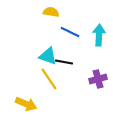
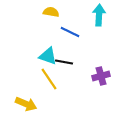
cyan arrow: moved 20 px up
purple cross: moved 3 px right, 3 px up
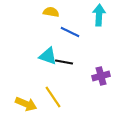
yellow line: moved 4 px right, 18 px down
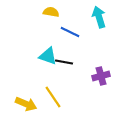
cyan arrow: moved 2 px down; rotated 20 degrees counterclockwise
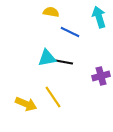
cyan triangle: moved 1 px left, 2 px down; rotated 30 degrees counterclockwise
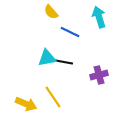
yellow semicircle: rotated 140 degrees counterclockwise
purple cross: moved 2 px left, 1 px up
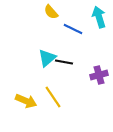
blue line: moved 3 px right, 3 px up
cyan triangle: rotated 30 degrees counterclockwise
yellow arrow: moved 3 px up
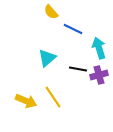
cyan arrow: moved 31 px down
black line: moved 14 px right, 7 px down
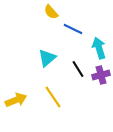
black line: rotated 48 degrees clockwise
purple cross: moved 2 px right
yellow arrow: moved 10 px left, 1 px up; rotated 45 degrees counterclockwise
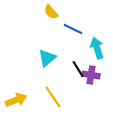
cyan arrow: moved 2 px left
purple cross: moved 10 px left; rotated 24 degrees clockwise
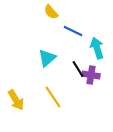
blue line: moved 2 px down
yellow arrow: rotated 80 degrees clockwise
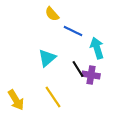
yellow semicircle: moved 1 px right, 2 px down
